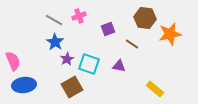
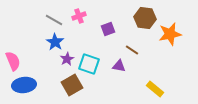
brown line: moved 6 px down
brown square: moved 2 px up
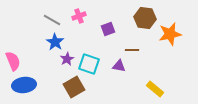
gray line: moved 2 px left
brown line: rotated 32 degrees counterclockwise
brown square: moved 2 px right, 2 px down
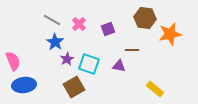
pink cross: moved 8 px down; rotated 24 degrees counterclockwise
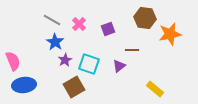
purple star: moved 2 px left, 1 px down
purple triangle: rotated 48 degrees counterclockwise
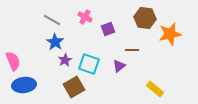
pink cross: moved 6 px right, 7 px up; rotated 16 degrees counterclockwise
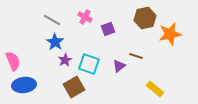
brown hexagon: rotated 20 degrees counterclockwise
brown line: moved 4 px right, 6 px down; rotated 16 degrees clockwise
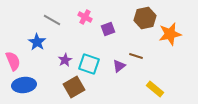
blue star: moved 18 px left
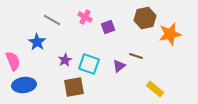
purple square: moved 2 px up
brown square: rotated 20 degrees clockwise
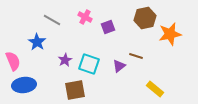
brown square: moved 1 px right, 3 px down
